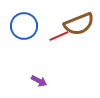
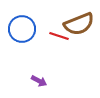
blue circle: moved 2 px left, 3 px down
red line: rotated 42 degrees clockwise
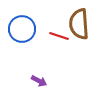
brown semicircle: rotated 108 degrees clockwise
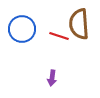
purple arrow: moved 13 px right, 3 px up; rotated 70 degrees clockwise
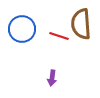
brown semicircle: moved 2 px right
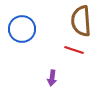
brown semicircle: moved 3 px up
red line: moved 15 px right, 14 px down
